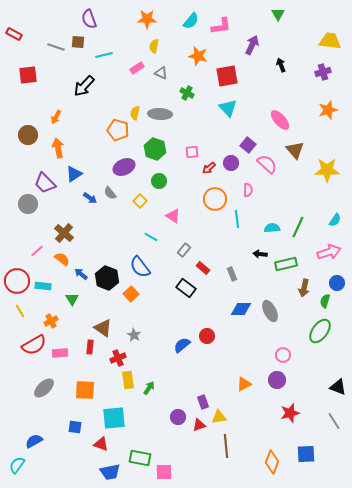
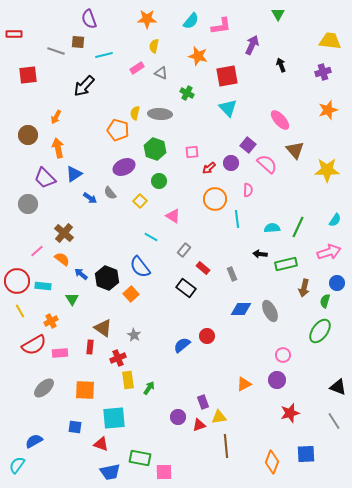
red rectangle at (14, 34): rotated 28 degrees counterclockwise
gray line at (56, 47): moved 4 px down
purple trapezoid at (45, 183): moved 5 px up
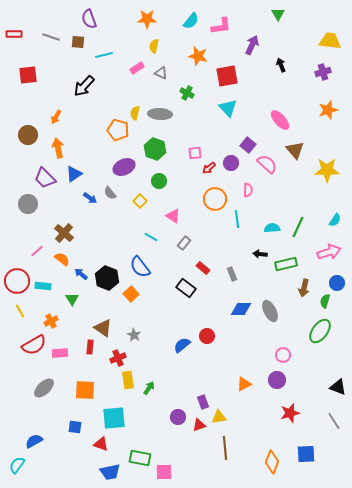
gray line at (56, 51): moved 5 px left, 14 px up
pink square at (192, 152): moved 3 px right, 1 px down
gray rectangle at (184, 250): moved 7 px up
brown line at (226, 446): moved 1 px left, 2 px down
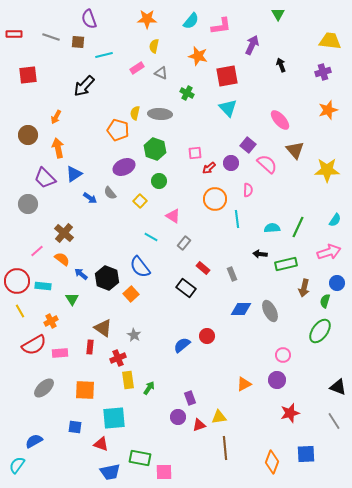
purple rectangle at (203, 402): moved 13 px left, 4 px up
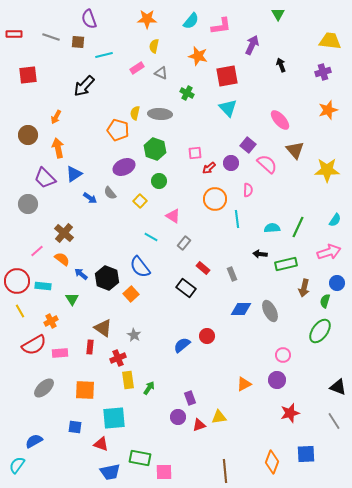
brown line at (225, 448): moved 23 px down
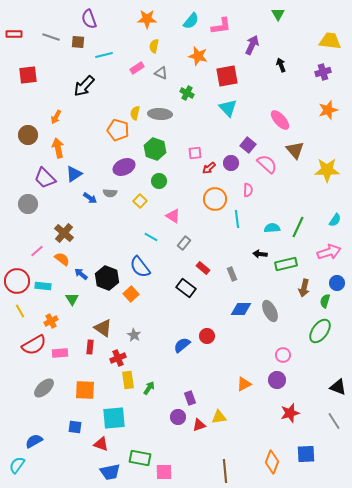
gray semicircle at (110, 193): rotated 48 degrees counterclockwise
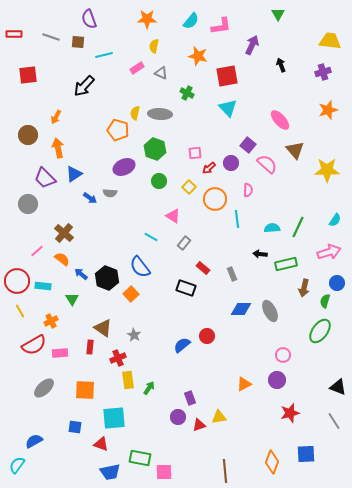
yellow square at (140, 201): moved 49 px right, 14 px up
black rectangle at (186, 288): rotated 18 degrees counterclockwise
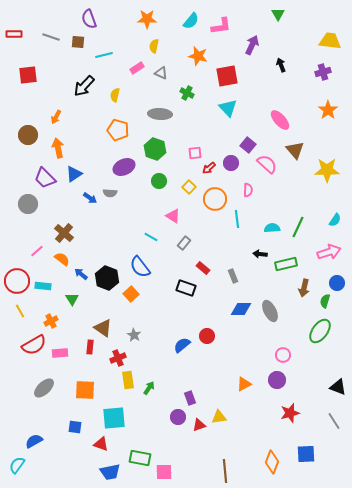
orange star at (328, 110): rotated 18 degrees counterclockwise
yellow semicircle at (135, 113): moved 20 px left, 18 px up
gray rectangle at (232, 274): moved 1 px right, 2 px down
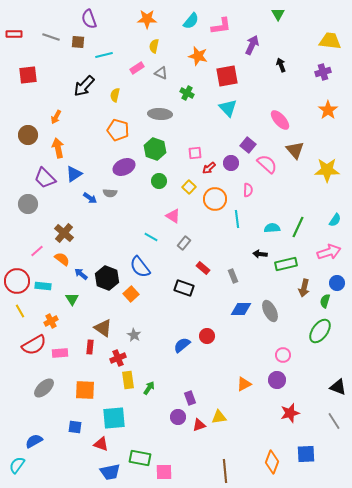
black rectangle at (186, 288): moved 2 px left
